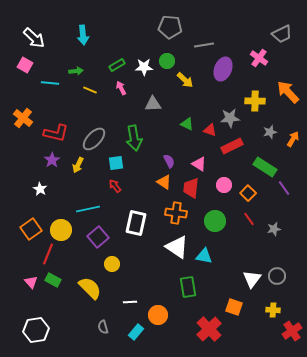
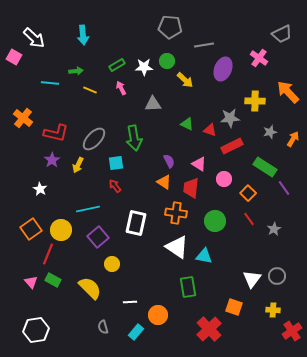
pink square at (25, 65): moved 11 px left, 8 px up
pink circle at (224, 185): moved 6 px up
gray star at (274, 229): rotated 16 degrees counterclockwise
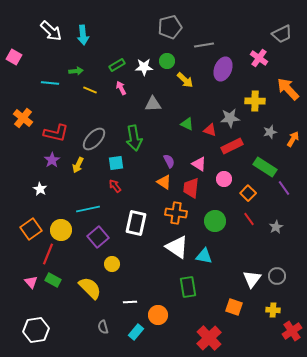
gray pentagon at (170, 27): rotated 20 degrees counterclockwise
white arrow at (34, 38): moved 17 px right, 7 px up
orange arrow at (288, 92): moved 3 px up
gray star at (274, 229): moved 2 px right, 2 px up
red cross at (209, 329): moved 9 px down
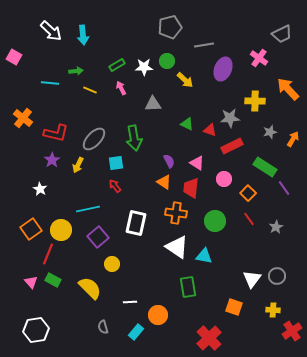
pink triangle at (199, 164): moved 2 px left, 1 px up
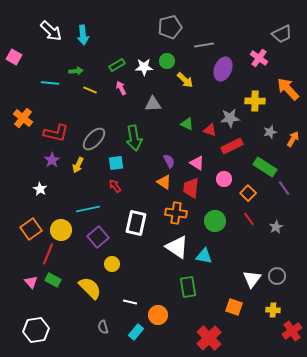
white line at (130, 302): rotated 16 degrees clockwise
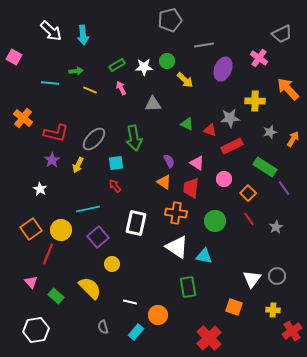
gray pentagon at (170, 27): moved 7 px up
green rectangle at (53, 280): moved 3 px right, 16 px down; rotated 14 degrees clockwise
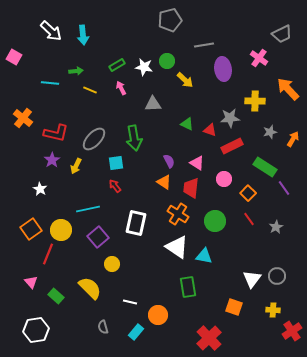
white star at (144, 67): rotated 12 degrees clockwise
purple ellipse at (223, 69): rotated 30 degrees counterclockwise
yellow arrow at (78, 165): moved 2 px left, 1 px down
orange cross at (176, 213): moved 2 px right, 1 px down; rotated 25 degrees clockwise
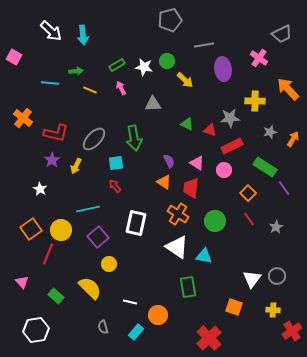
pink circle at (224, 179): moved 9 px up
yellow circle at (112, 264): moved 3 px left
pink triangle at (31, 282): moved 9 px left
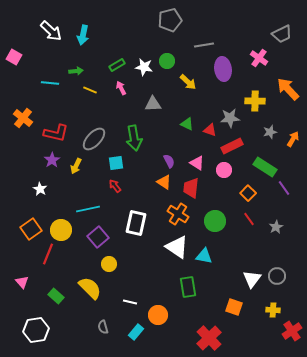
cyan arrow at (83, 35): rotated 18 degrees clockwise
yellow arrow at (185, 80): moved 3 px right, 2 px down
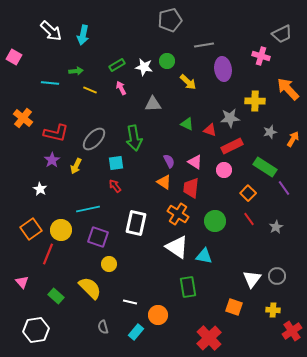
pink cross at (259, 58): moved 2 px right, 2 px up; rotated 18 degrees counterclockwise
pink triangle at (197, 163): moved 2 px left, 1 px up
purple square at (98, 237): rotated 30 degrees counterclockwise
